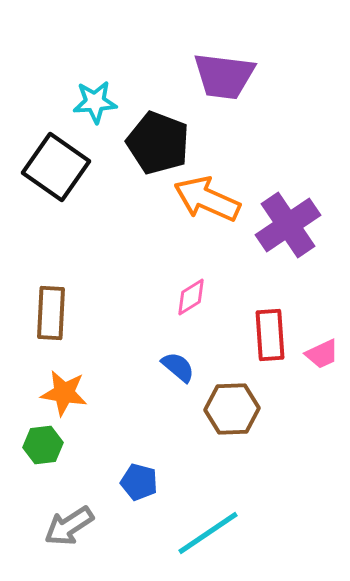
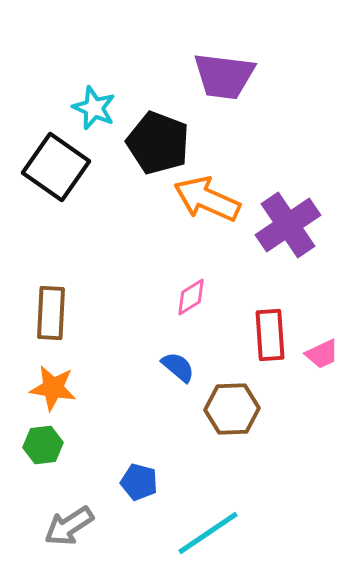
cyan star: moved 1 px left, 6 px down; rotated 27 degrees clockwise
orange star: moved 11 px left, 5 px up
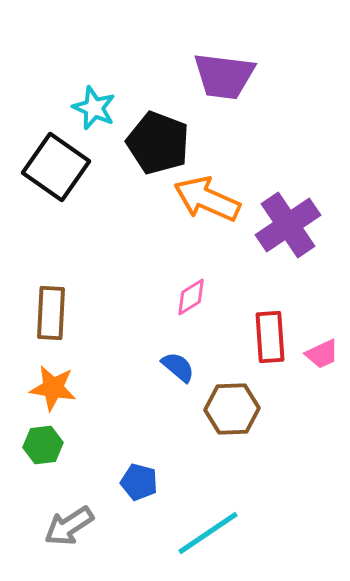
red rectangle: moved 2 px down
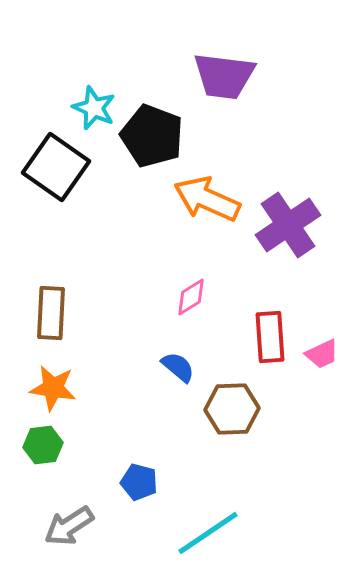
black pentagon: moved 6 px left, 7 px up
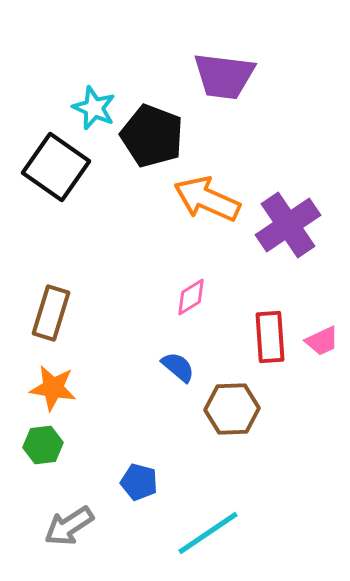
brown rectangle: rotated 14 degrees clockwise
pink trapezoid: moved 13 px up
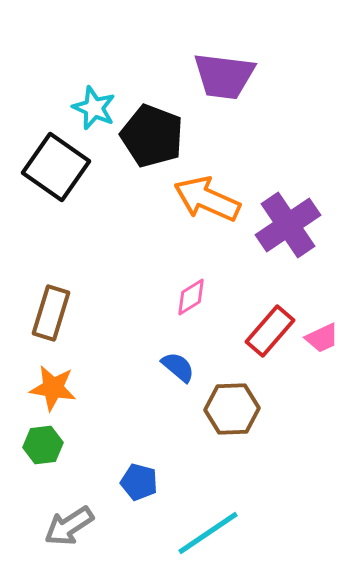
red rectangle: moved 6 px up; rotated 45 degrees clockwise
pink trapezoid: moved 3 px up
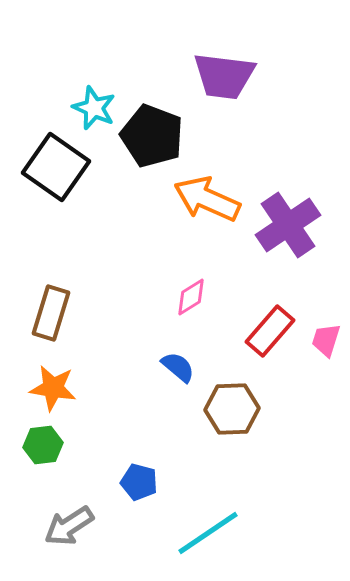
pink trapezoid: moved 4 px right, 2 px down; rotated 132 degrees clockwise
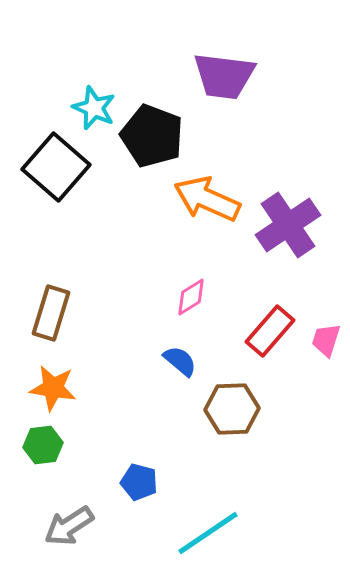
black square: rotated 6 degrees clockwise
blue semicircle: moved 2 px right, 6 px up
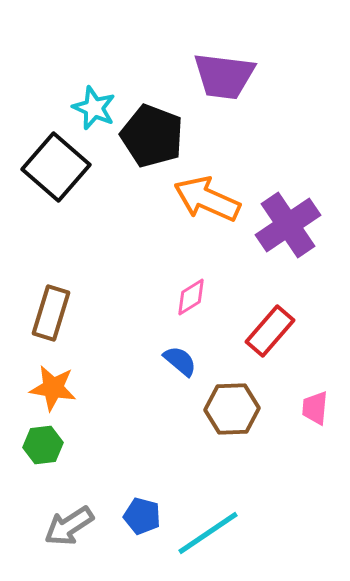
pink trapezoid: moved 11 px left, 68 px down; rotated 12 degrees counterclockwise
blue pentagon: moved 3 px right, 34 px down
